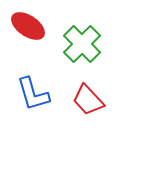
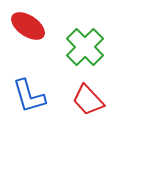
green cross: moved 3 px right, 3 px down
blue L-shape: moved 4 px left, 2 px down
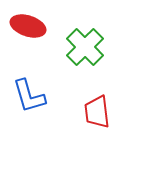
red ellipse: rotated 16 degrees counterclockwise
red trapezoid: moved 9 px right, 12 px down; rotated 36 degrees clockwise
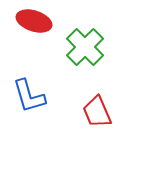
red ellipse: moved 6 px right, 5 px up
red trapezoid: rotated 16 degrees counterclockwise
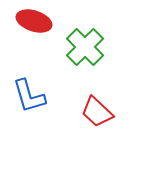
red trapezoid: rotated 24 degrees counterclockwise
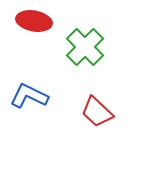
red ellipse: rotated 8 degrees counterclockwise
blue L-shape: rotated 132 degrees clockwise
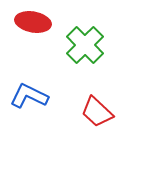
red ellipse: moved 1 px left, 1 px down
green cross: moved 2 px up
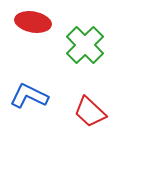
red trapezoid: moved 7 px left
